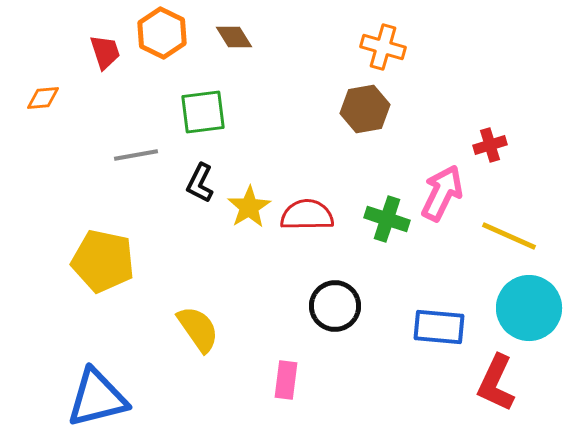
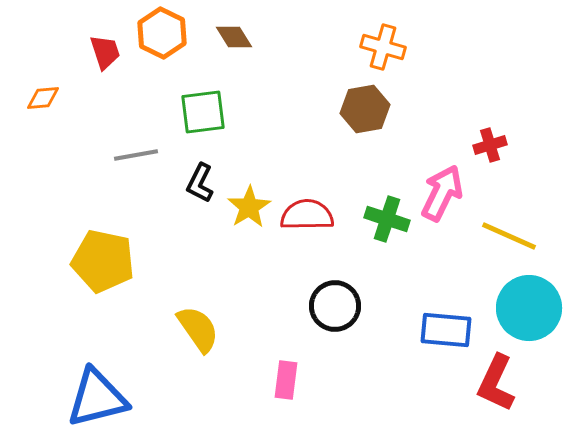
blue rectangle: moved 7 px right, 3 px down
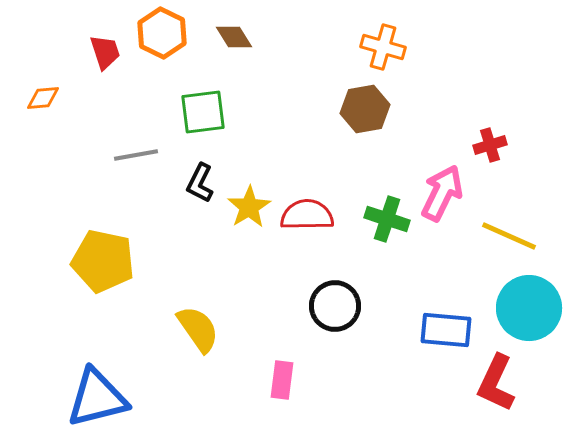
pink rectangle: moved 4 px left
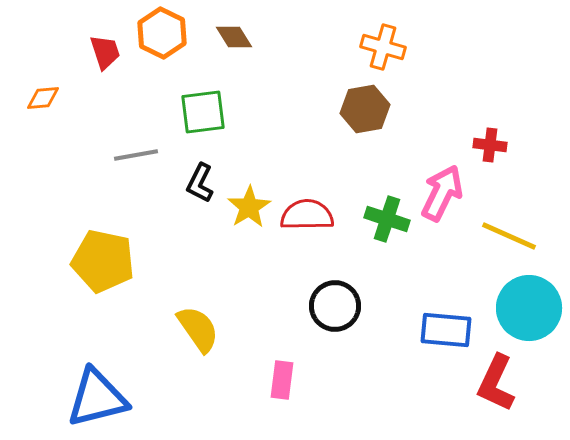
red cross: rotated 24 degrees clockwise
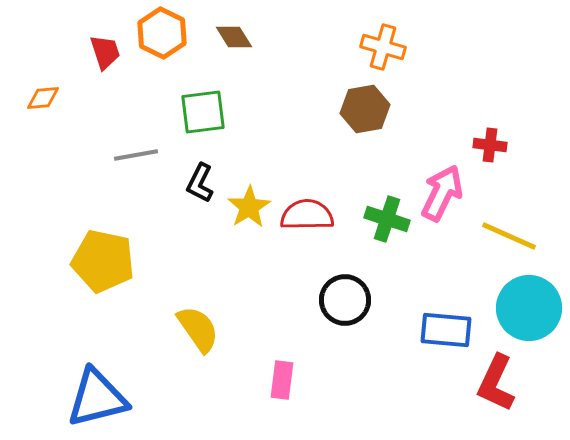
black circle: moved 10 px right, 6 px up
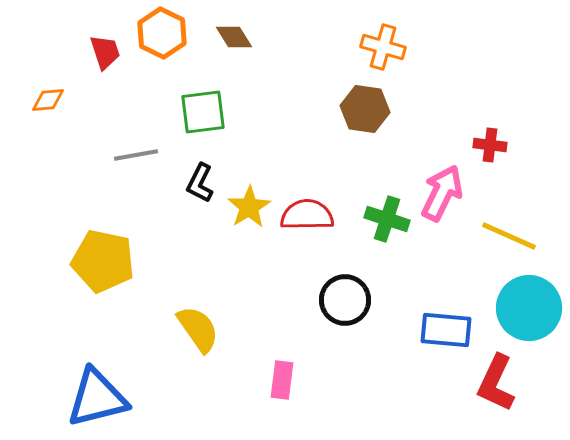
orange diamond: moved 5 px right, 2 px down
brown hexagon: rotated 18 degrees clockwise
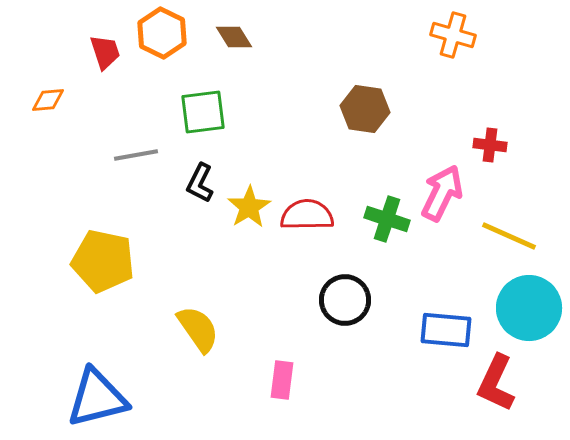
orange cross: moved 70 px right, 12 px up
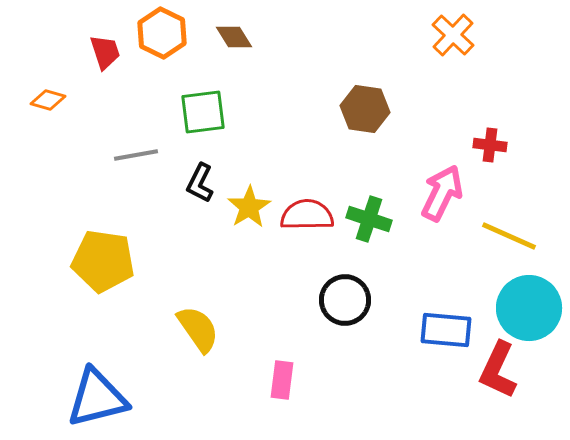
orange cross: rotated 27 degrees clockwise
orange diamond: rotated 20 degrees clockwise
green cross: moved 18 px left
yellow pentagon: rotated 4 degrees counterclockwise
red L-shape: moved 2 px right, 13 px up
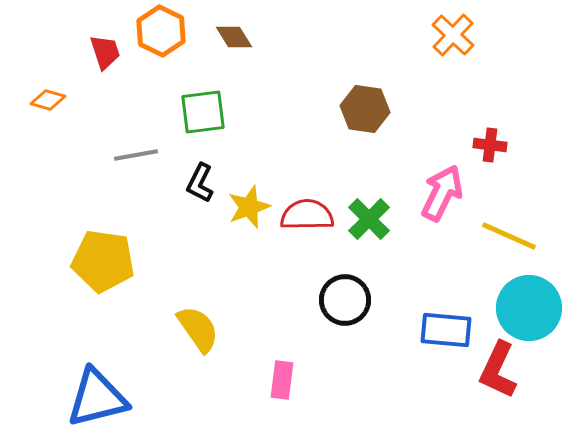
orange hexagon: moved 1 px left, 2 px up
yellow star: rotated 12 degrees clockwise
green cross: rotated 27 degrees clockwise
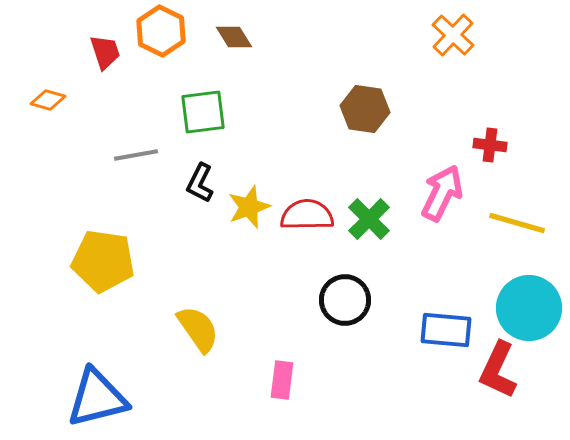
yellow line: moved 8 px right, 13 px up; rotated 8 degrees counterclockwise
